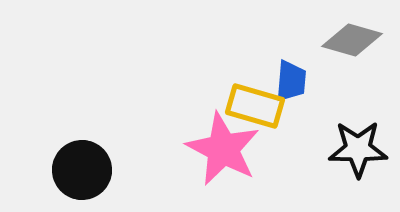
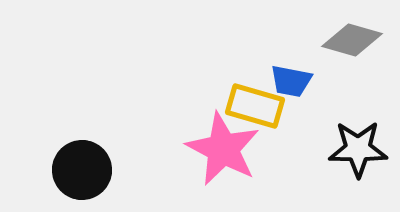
blue trapezoid: rotated 96 degrees clockwise
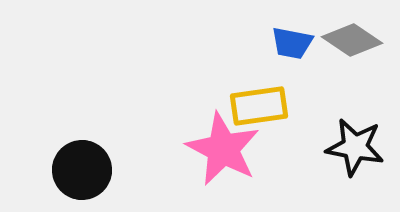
gray diamond: rotated 18 degrees clockwise
blue trapezoid: moved 1 px right, 38 px up
yellow rectangle: moved 4 px right; rotated 24 degrees counterclockwise
black star: moved 3 px left, 2 px up; rotated 10 degrees clockwise
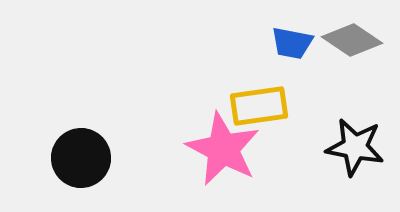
black circle: moved 1 px left, 12 px up
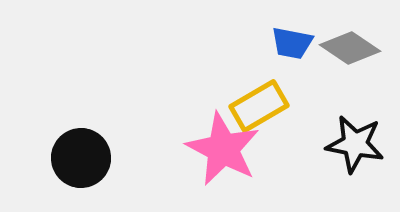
gray diamond: moved 2 px left, 8 px down
yellow rectangle: rotated 22 degrees counterclockwise
black star: moved 3 px up
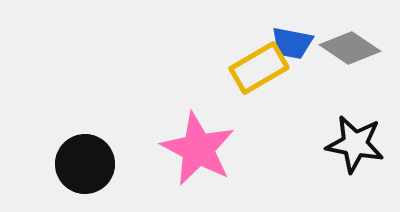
yellow rectangle: moved 38 px up
pink star: moved 25 px left
black circle: moved 4 px right, 6 px down
